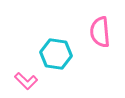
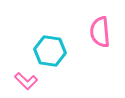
cyan hexagon: moved 6 px left, 3 px up
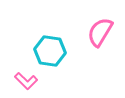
pink semicircle: rotated 36 degrees clockwise
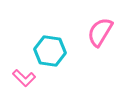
pink L-shape: moved 2 px left, 3 px up
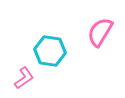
pink L-shape: rotated 80 degrees counterclockwise
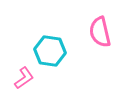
pink semicircle: rotated 44 degrees counterclockwise
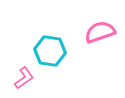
pink semicircle: rotated 84 degrees clockwise
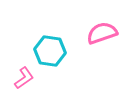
pink semicircle: moved 2 px right, 1 px down
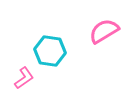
pink semicircle: moved 2 px right, 2 px up; rotated 12 degrees counterclockwise
